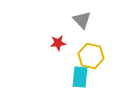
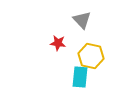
red star: rotated 14 degrees clockwise
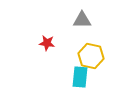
gray triangle: rotated 48 degrees counterclockwise
red star: moved 11 px left
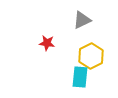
gray triangle: rotated 24 degrees counterclockwise
yellow hexagon: rotated 20 degrees clockwise
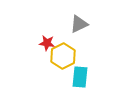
gray triangle: moved 3 px left, 4 px down
yellow hexagon: moved 28 px left
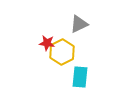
yellow hexagon: moved 1 px left, 4 px up
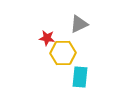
red star: moved 5 px up
yellow hexagon: moved 1 px right, 1 px down; rotated 25 degrees clockwise
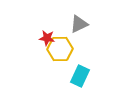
yellow hexagon: moved 3 px left, 4 px up
cyan rectangle: moved 1 px up; rotated 20 degrees clockwise
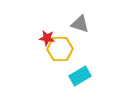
gray triangle: moved 1 px right; rotated 42 degrees clockwise
cyan rectangle: rotated 35 degrees clockwise
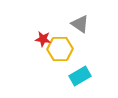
gray triangle: rotated 18 degrees clockwise
red star: moved 4 px left, 1 px down
